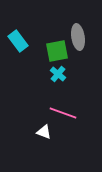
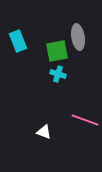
cyan rectangle: rotated 15 degrees clockwise
cyan cross: rotated 21 degrees counterclockwise
pink line: moved 22 px right, 7 px down
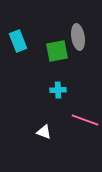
cyan cross: moved 16 px down; rotated 21 degrees counterclockwise
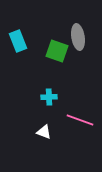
green square: rotated 30 degrees clockwise
cyan cross: moved 9 px left, 7 px down
pink line: moved 5 px left
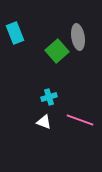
cyan rectangle: moved 3 px left, 8 px up
green square: rotated 30 degrees clockwise
cyan cross: rotated 14 degrees counterclockwise
white triangle: moved 10 px up
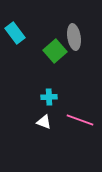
cyan rectangle: rotated 15 degrees counterclockwise
gray ellipse: moved 4 px left
green square: moved 2 px left
cyan cross: rotated 14 degrees clockwise
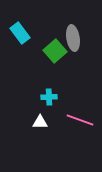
cyan rectangle: moved 5 px right
gray ellipse: moved 1 px left, 1 px down
white triangle: moved 4 px left; rotated 21 degrees counterclockwise
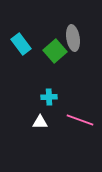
cyan rectangle: moved 1 px right, 11 px down
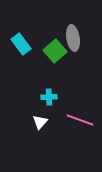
white triangle: rotated 49 degrees counterclockwise
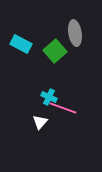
gray ellipse: moved 2 px right, 5 px up
cyan rectangle: rotated 25 degrees counterclockwise
cyan cross: rotated 28 degrees clockwise
pink line: moved 17 px left, 12 px up
